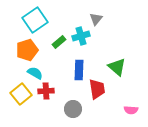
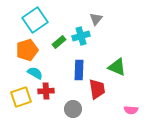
green triangle: rotated 18 degrees counterclockwise
yellow square: moved 3 px down; rotated 20 degrees clockwise
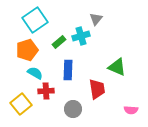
blue rectangle: moved 11 px left
yellow square: moved 7 px down; rotated 20 degrees counterclockwise
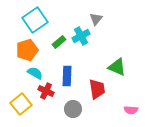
cyan cross: rotated 12 degrees counterclockwise
blue rectangle: moved 1 px left, 6 px down
red cross: rotated 28 degrees clockwise
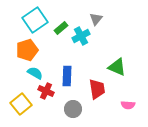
green rectangle: moved 2 px right, 14 px up
pink semicircle: moved 3 px left, 5 px up
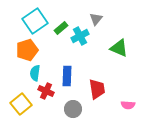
cyan square: moved 1 px down
cyan cross: moved 1 px left
green triangle: moved 2 px right, 19 px up
cyan semicircle: rotated 112 degrees counterclockwise
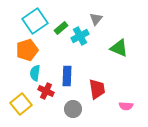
pink semicircle: moved 2 px left, 1 px down
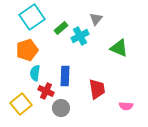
cyan square: moved 3 px left, 4 px up
blue rectangle: moved 2 px left
gray circle: moved 12 px left, 1 px up
